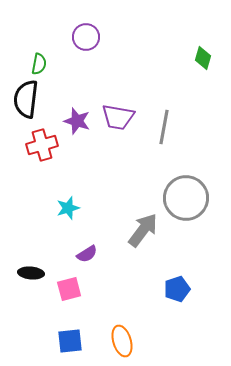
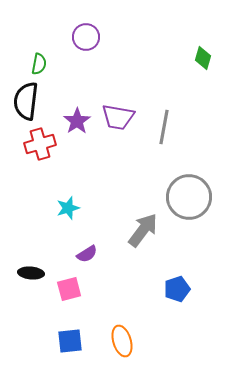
black semicircle: moved 2 px down
purple star: rotated 20 degrees clockwise
red cross: moved 2 px left, 1 px up
gray circle: moved 3 px right, 1 px up
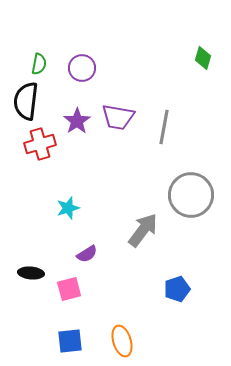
purple circle: moved 4 px left, 31 px down
gray circle: moved 2 px right, 2 px up
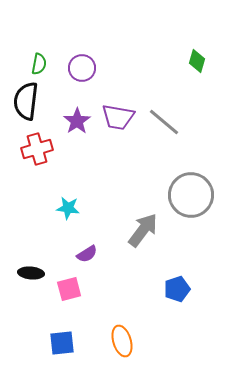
green diamond: moved 6 px left, 3 px down
gray line: moved 5 px up; rotated 60 degrees counterclockwise
red cross: moved 3 px left, 5 px down
cyan star: rotated 25 degrees clockwise
blue square: moved 8 px left, 2 px down
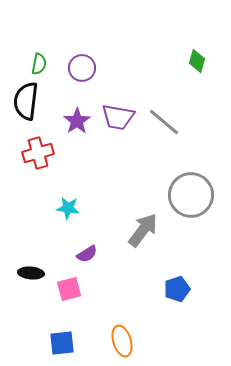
red cross: moved 1 px right, 4 px down
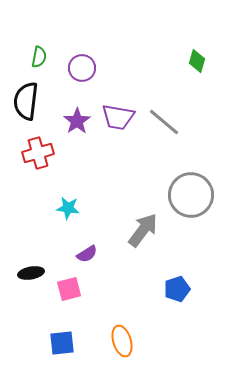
green semicircle: moved 7 px up
black ellipse: rotated 15 degrees counterclockwise
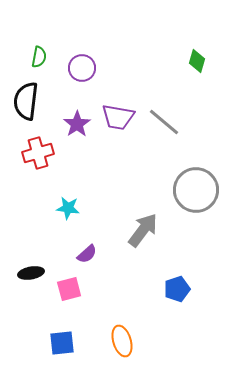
purple star: moved 3 px down
gray circle: moved 5 px right, 5 px up
purple semicircle: rotated 10 degrees counterclockwise
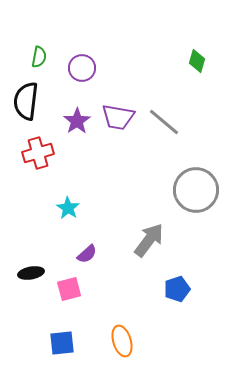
purple star: moved 3 px up
cyan star: rotated 25 degrees clockwise
gray arrow: moved 6 px right, 10 px down
